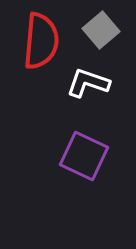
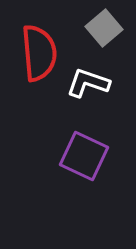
gray square: moved 3 px right, 2 px up
red semicircle: moved 2 px left, 12 px down; rotated 10 degrees counterclockwise
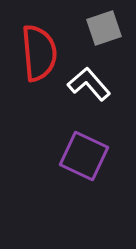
gray square: rotated 21 degrees clockwise
white L-shape: moved 1 px right, 1 px down; rotated 30 degrees clockwise
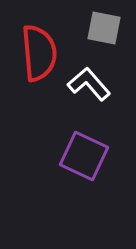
gray square: rotated 30 degrees clockwise
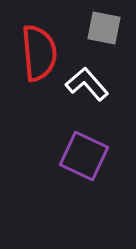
white L-shape: moved 2 px left
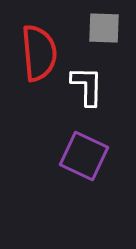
gray square: rotated 9 degrees counterclockwise
white L-shape: moved 2 px down; rotated 42 degrees clockwise
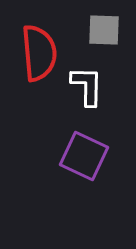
gray square: moved 2 px down
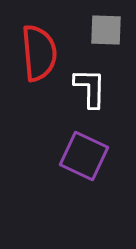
gray square: moved 2 px right
white L-shape: moved 3 px right, 2 px down
